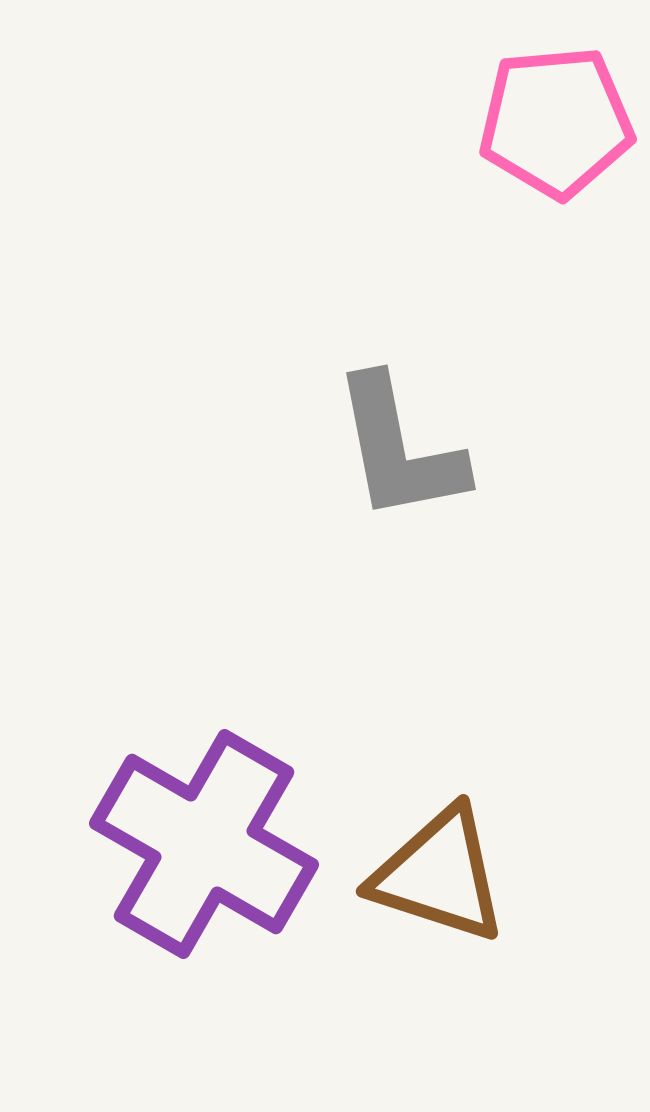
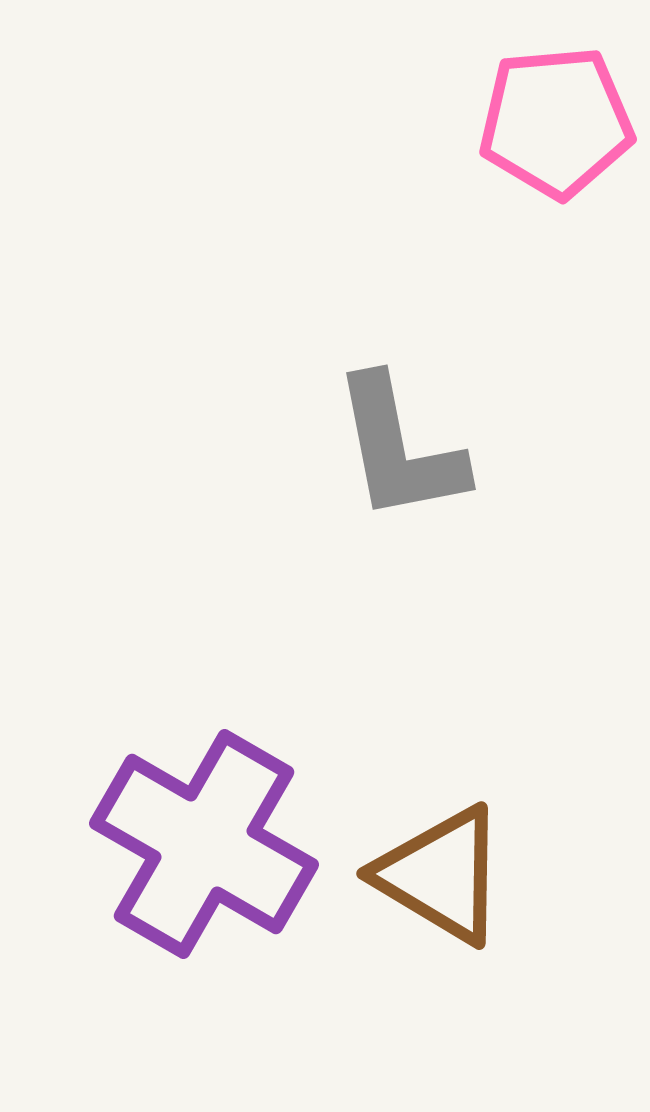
brown triangle: moved 2 px right; rotated 13 degrees clockwise
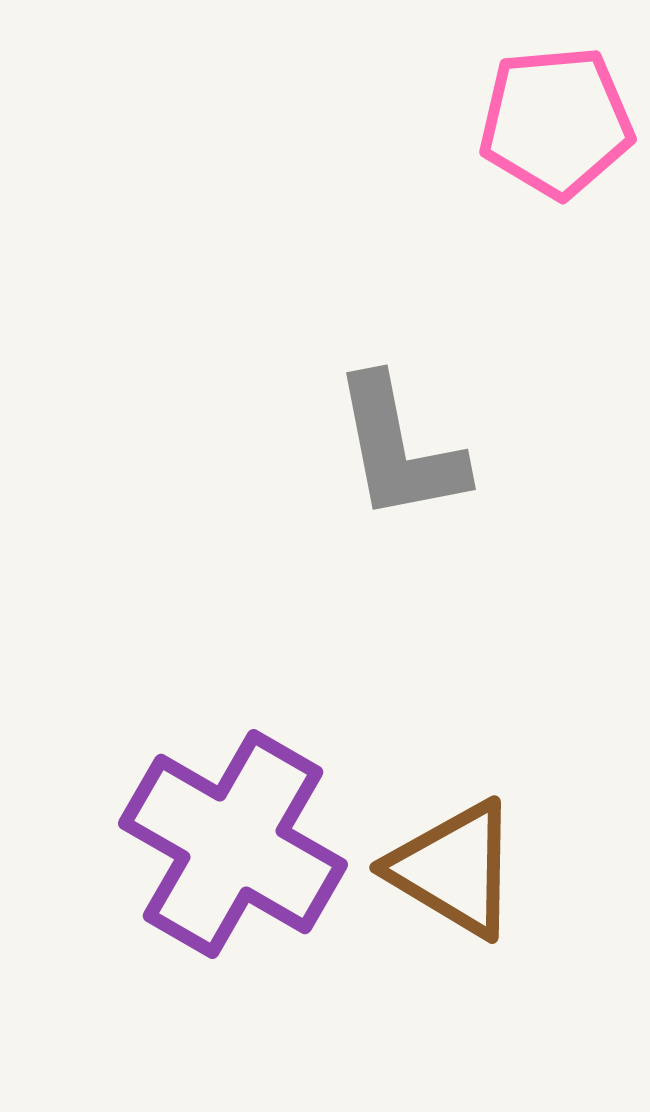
purple cross: moved 29 px right
brown triangle: moved 13 px right, 6 px up
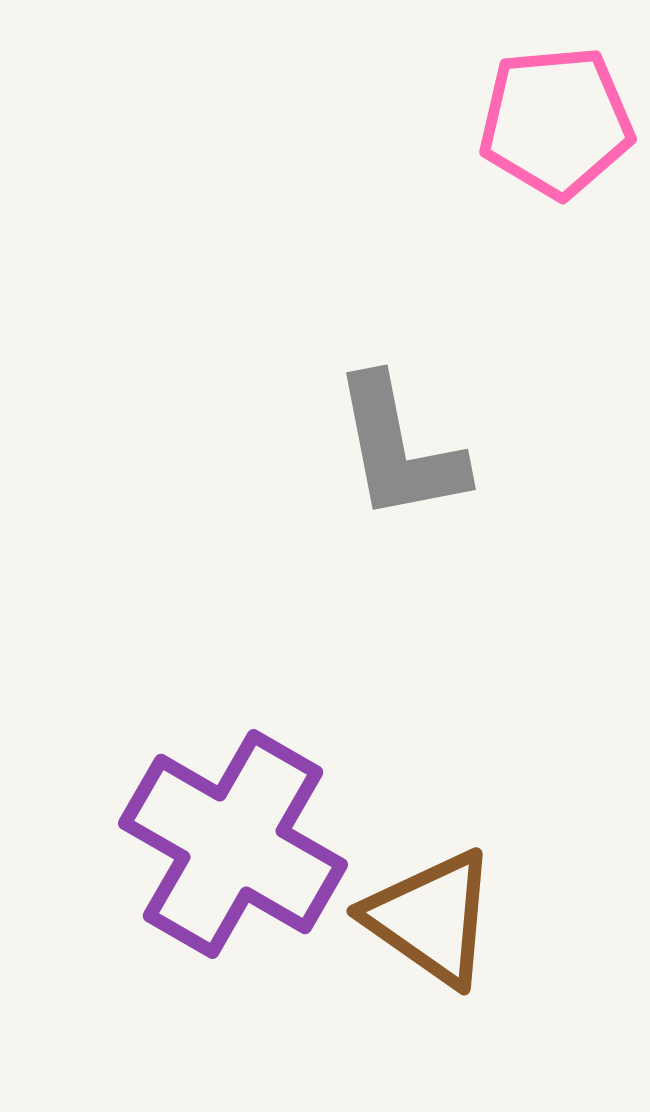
brown triangle: moved 23 px left, 49 px down; rotated 4 degrees clockwise
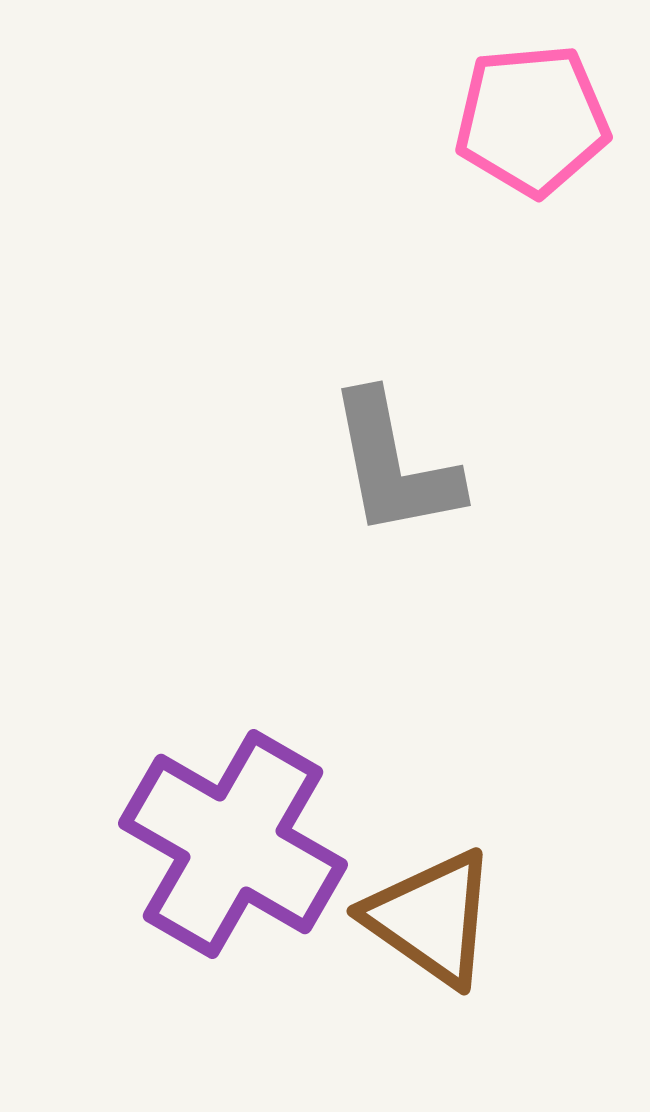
pink pentagon: moved 24 px left, 2 px up
gray L-shape: moved 5 px left, 16 px down
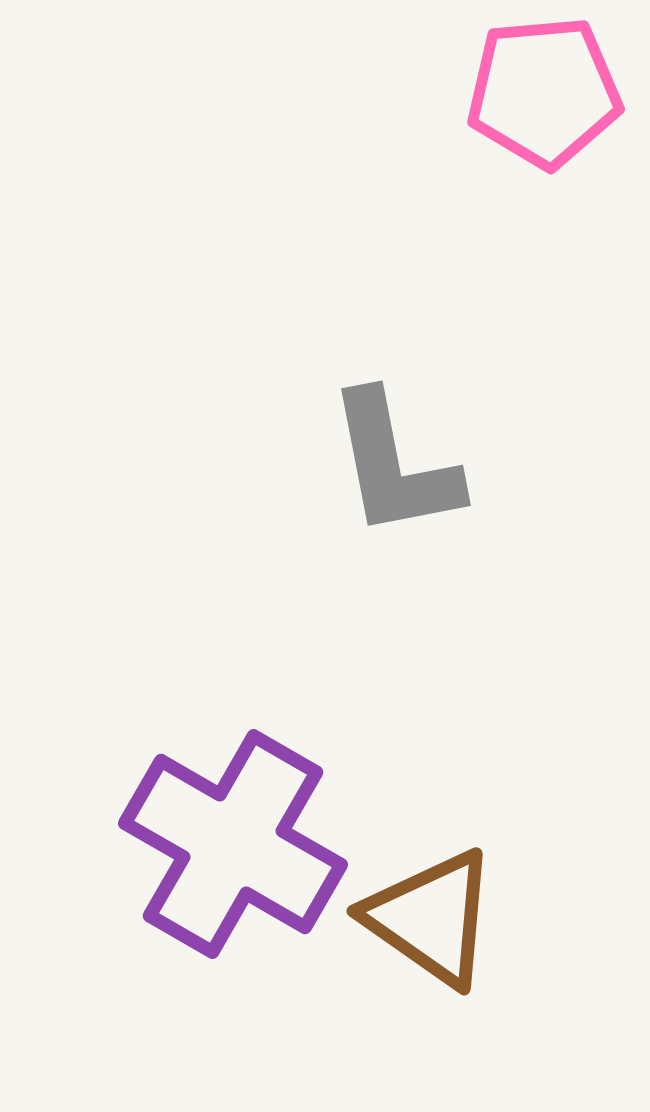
pink pentagon: moved 12 px right, 28 px up
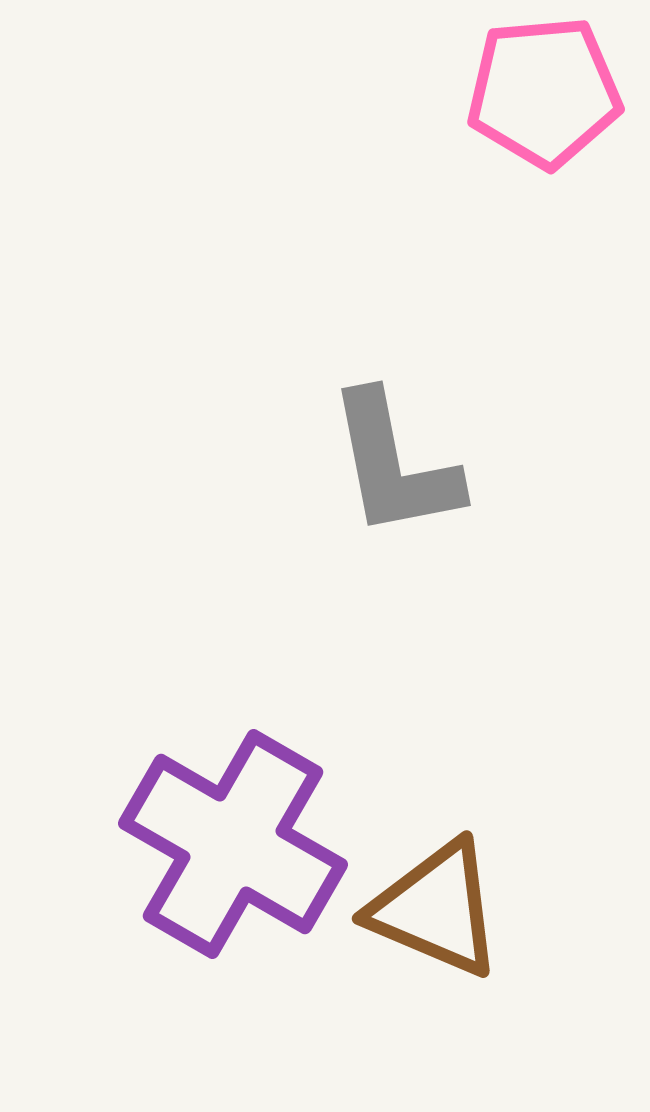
brown triangle: moved 5 px right, 9 px up; rotated 12 degrees counterclockwise
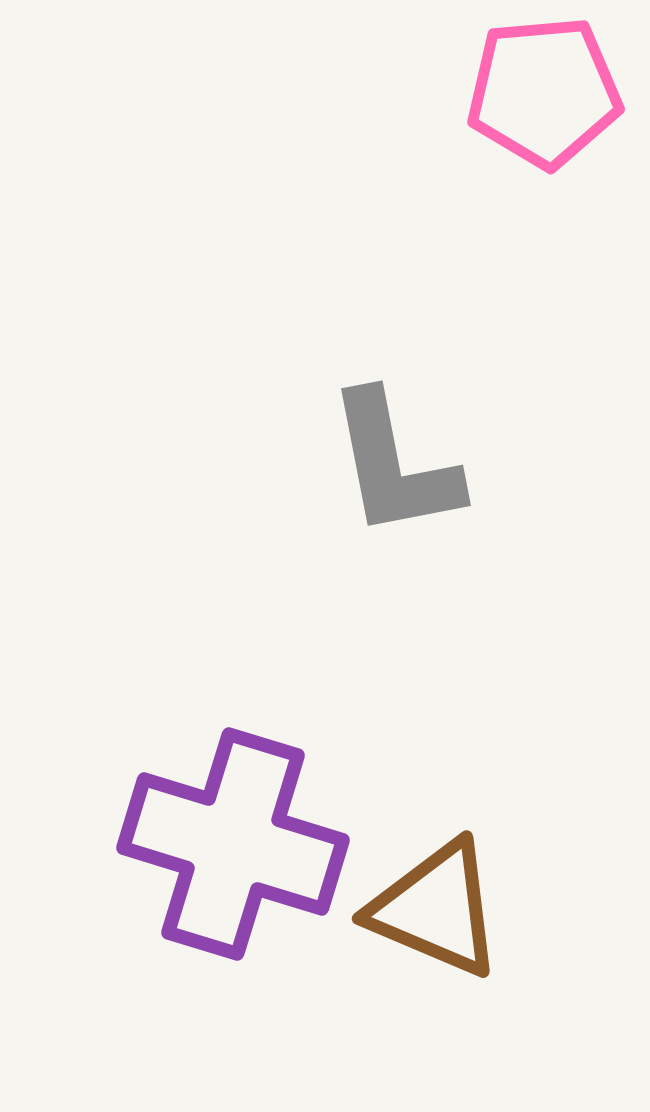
purple cross: rotated 13 degrees counterclockwise
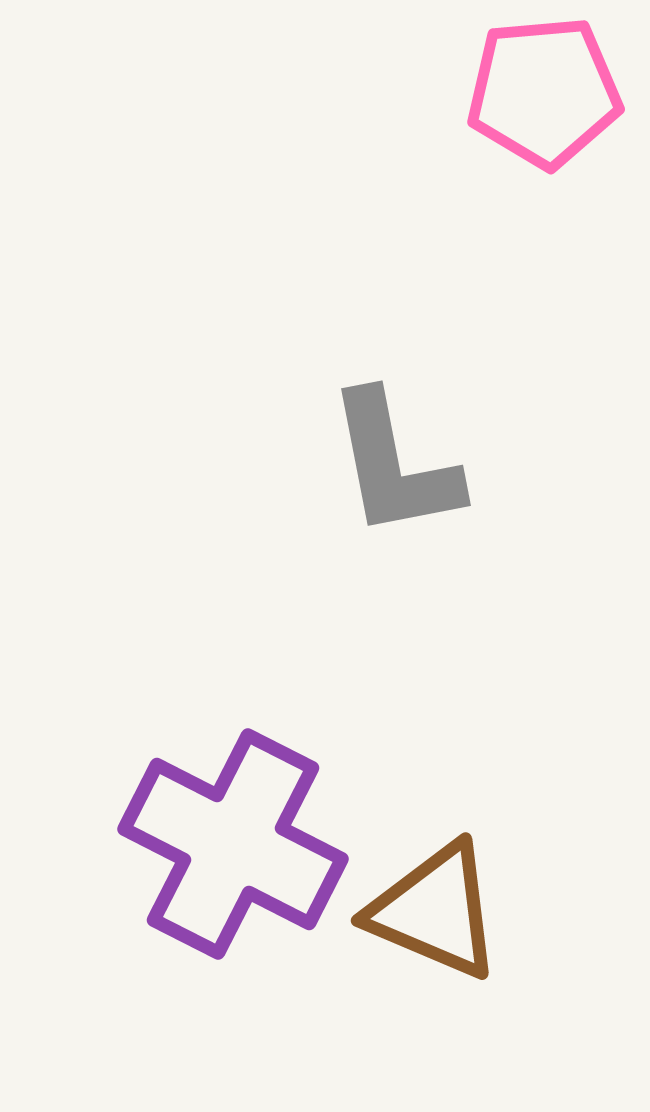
purple cross: rotated 10 degrees clockwise
brown triangle: moved 1 px left, 2 px down
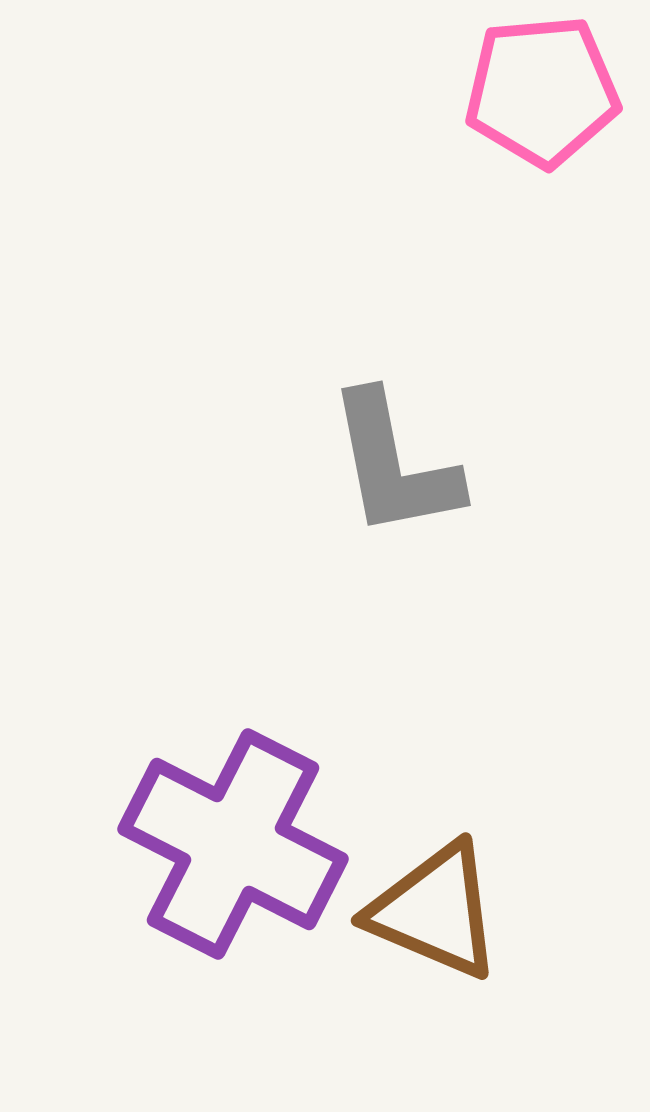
pink pentagon: moved 2 px left, 1 px up
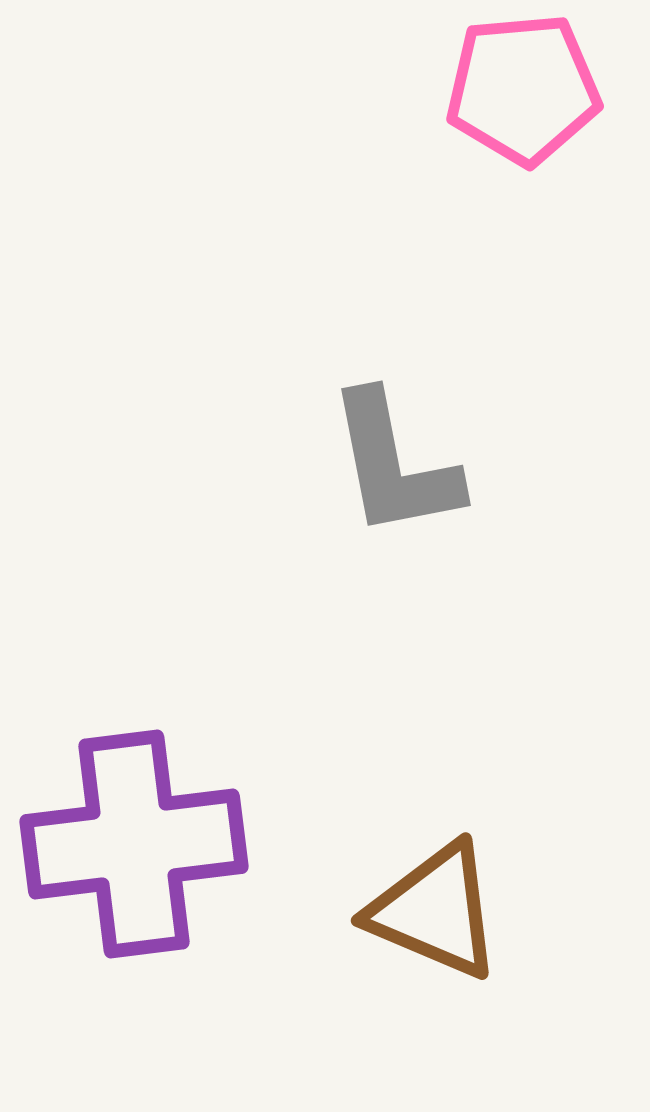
pink pentagon: moved 19 px left, 2 px up
purple cross: moved 99 px left; rotated 34 degrees counterclockwise
